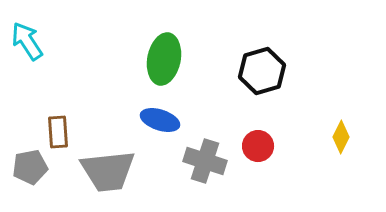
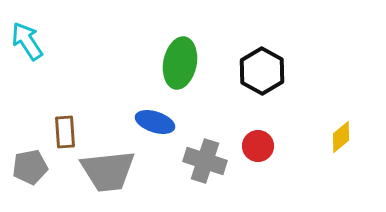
green ellipse: moved 16 px right, 4 px down
black hexagon: rotated 15 degrees counterclockwise
blue ellipse: moved 5 px left, 2 px down
brown rectangle: moved 7 px right
yellow diamond: rotated 24 degrees clockwise
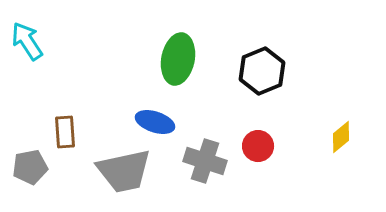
green ellipse: moved 2 px left, 4 px up
black hexagon: rotated 9 degrees clockwise
gray trapezoid: moved 16 px right; rotated 6 degrees counterclockwise
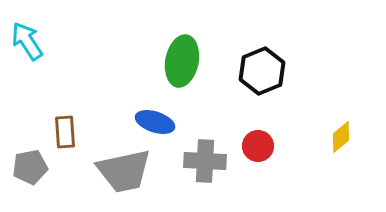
green ellipse: moved 4 px right, 2 px down
gray cross: rotated 15 degrees counterclockwise
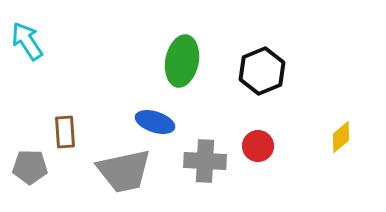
gray pentagon: rotated 12 degrees clockwise
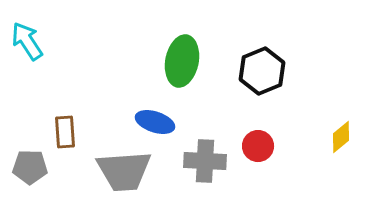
gray trapezoid: rotated 8 degrees clockwise
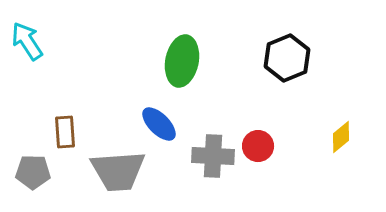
black hexagon: moved 25 px right, 13 px up
blue ellipse: moved 4 px right, 2 px down; rotated 27 degrees clockwise
gray cross: moved 8 px right, 5 px up
gray pentagon: moved 3 px right, 5 px down
gray trapezoid: moved 6 px left
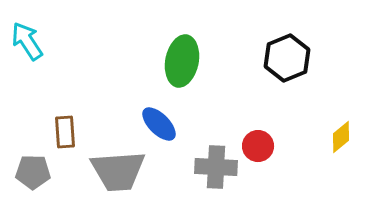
gray cross: moved 3 px right, 11 px down
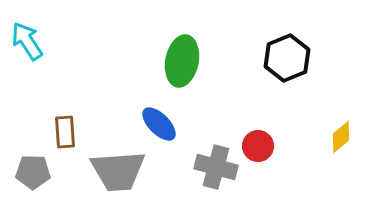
gray cross: rotated 12 degrees clockwise
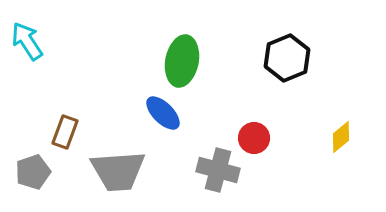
blue ellipse: moved 4 px right, 11 px up
brown rectangle: rotated 24 degrees clockwise
red circle: moved 4 px left, 8 px up
gray cross: moved 2 px right, 3 px down
gray pentagon: rotated 20 degrees counterclockwise
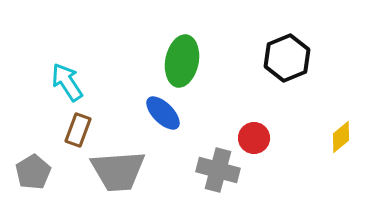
cyan arrow: moved 40 px right, 41 px down
brown rectangle: moved 13 px right, 2 px up
gray pentagon: rotated 12 degrees counterclockwise
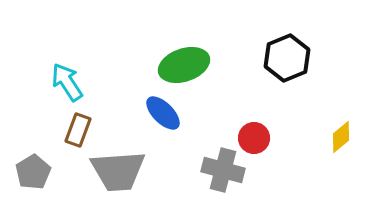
green ellipse: moved 2 px right, 4 px down; rotated 60 degrees clockwise
gray cross: moved 5 px right
